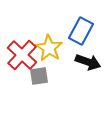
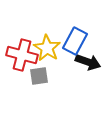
blue rectangle: moved 6 px left, 10 px down
yellow star: moved 2 px left
red cross: rotated 28 degrees counterclockwise
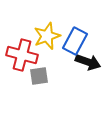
yellow star: moved 12 px up; rotated 20 degrees clockwise
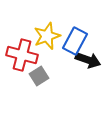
black arrow: moved 2 px up
gray square: rotated 24 degrees counterclockwise
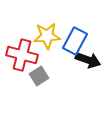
yellow star: rotated 16 degrees clockwise
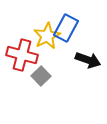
yellow star: rotated 24 degrees counterclockwise
blue rectangle: moved 9 px left, 13 px up
gray square: moved 2 px right; rotated 12 degrees counterclockwise
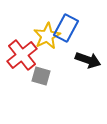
red cross: rotated 36 degrees clockwise
gray square: rotated 30 degrees counterclockwise
